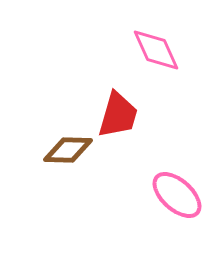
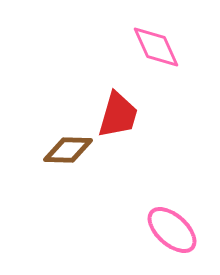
pink diamond: moved 3 px up
pink ellipse: moved 5 px left, 35 px down
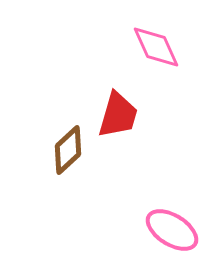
brown diamond: rotated 45 degrees counterclockwise
pink ellipse: rotated 10 degrees counterclockwise
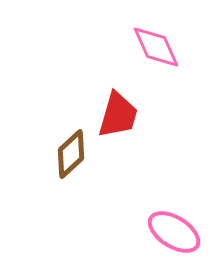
brown diamond: moved 3 px right, 4 px down
pink ellipse: moved 2 px right, 2 px down
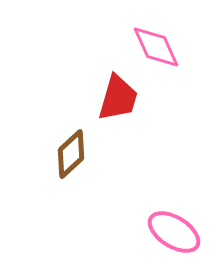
red trapezoid: moved 17 px up
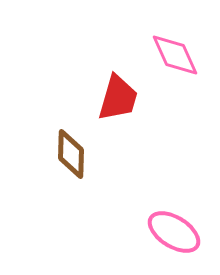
pink diamond: moved 19 px right, 8 px down
brown diamond: rotated 45 degrees counterclockwise
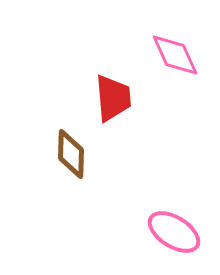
red trapezoid: moved 5 px left; rotated 21 degrees counterclockwise
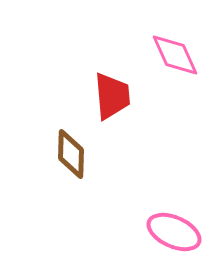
red trapezoid: moved 1 px left, 2 px up
pink ellipse: rotated 8 degrees counterclockwise
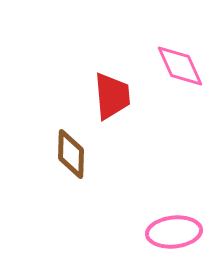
pink diamond: moved 5 px right, 11 px down
pink ellipse: rotated 30 degrees counterclockwise
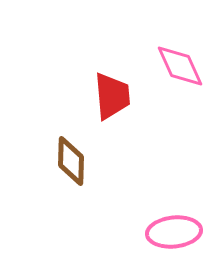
brown diamond: moved 7 px down
